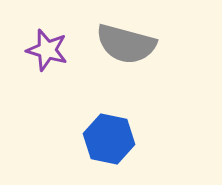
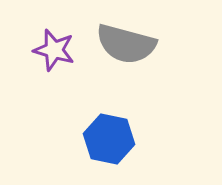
purple star: moved 7 px right
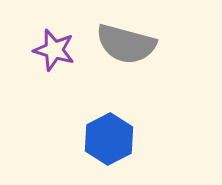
blue hexagon: rotated 21 degrees clockwise
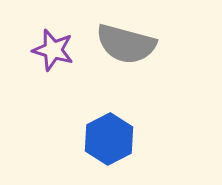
purple star: moved 1 px left
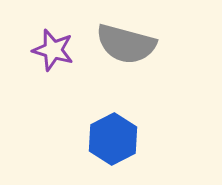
blue hexagon: moved 4 px right
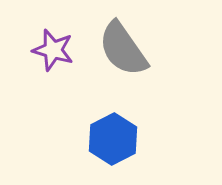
gray semicircle: moved 3 px left, 5 px down; rotated 40 degrees clockwise
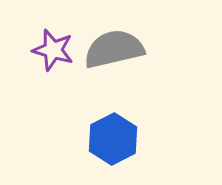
gray semicircle: moved 9 px left; rotated 112 degrees clockwise
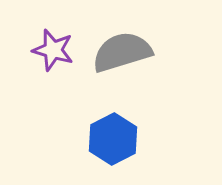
gray semicircle: moved 8 px right, 3 px down; rotated 4 degrees counterclockwise
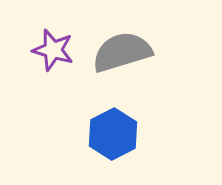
blue hexagon: moved 5 px up
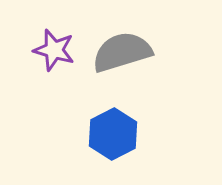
purple star: moved 1 px right
